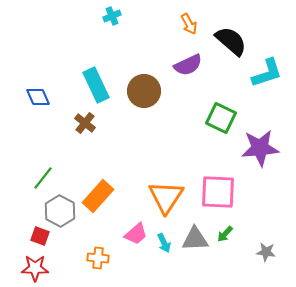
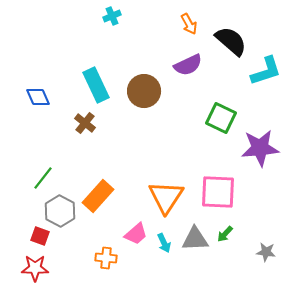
cyan L-shape: moved 1 px left, 2 px up
orange cross: moved 8 px right
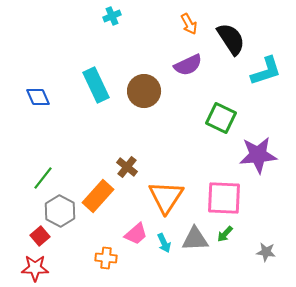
black semicircle: moved 2 px up; rotated 16 degrees clockwise
brown cross: moved 42 px right, 44 px down
purple star: moved 2 px left, 7 px down
pink square: moved 6 px right, 6 px down
red square: rotated 30 degrees clockwise
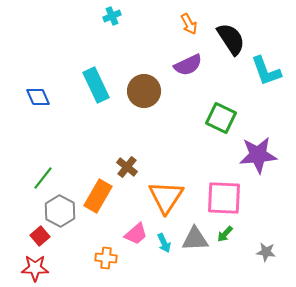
cyan L-shape: rotated 88 degrees clockwise
orange rectangle: rotated 12 degrees counterclockwise
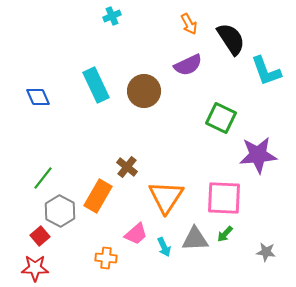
cyan arrow: moved 4 px down
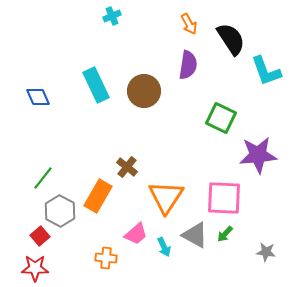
purple semicircle: rotated 56 degrees counterclockwise
gray triangle: moved 4 px up; rotated 32 degrees clockwise
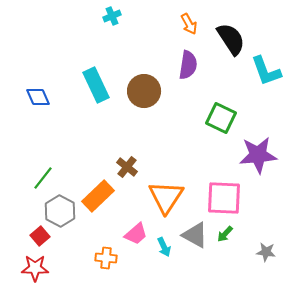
orange rectangle: rotated 16 degrees clockwise
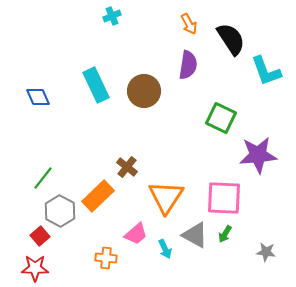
green arrow: rotated 12 degrees counterclockwise
cyan arrow: moved 1 px right, 2 px down
